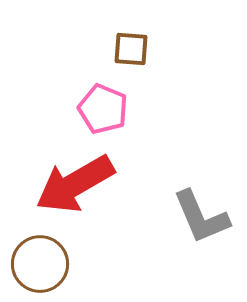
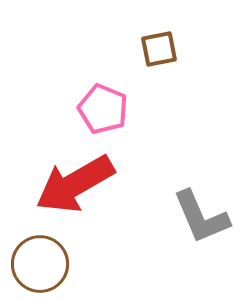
brown square: moved 28 px right; rotated 15 degrees counterclockwise
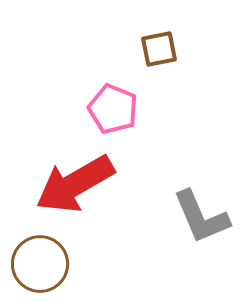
pink pentagon: moved 10 px right
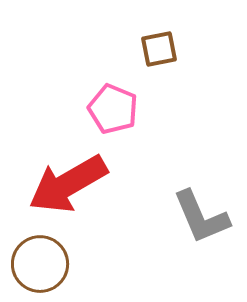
red arrow: moved 7 px left
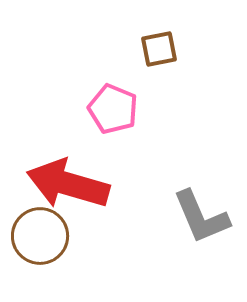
red arrow: rotated 46 degrees clockwise
brown circle: moved 28 px up
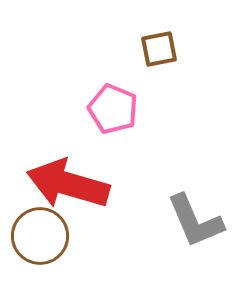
gray L-shape: moved 6 px left, 4 px down
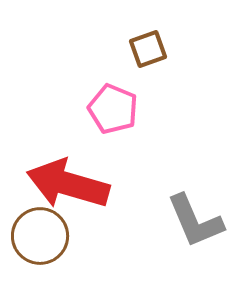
brown square: moved 11 px left; rotated 9 degrees counterclockwise
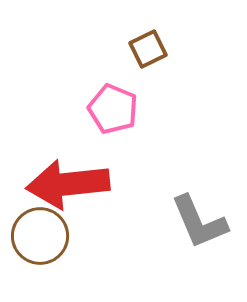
brown square: rotated 6 degrees counterclockwise
red arrow: rotated 22 degrees counterclockwise
gray L-shape: moved 4 px right, 1 px down
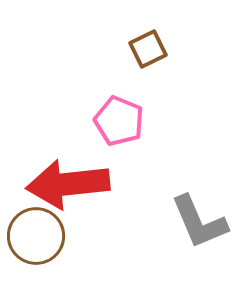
pink pentagon: moved 6 px right, 12 px down
brown circle: moved 4 px left
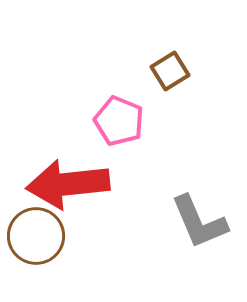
brown square: moved 22 px right, 22 px down; rotated 6 degrees counterclockwise
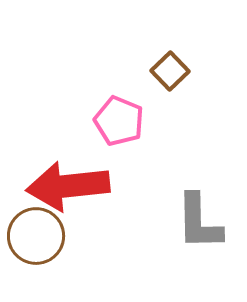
brown square: rotated 12 degrees counterclockwise
red arrow: moved 2 px down
gray L-shape: rotated 22 degrees clockwise
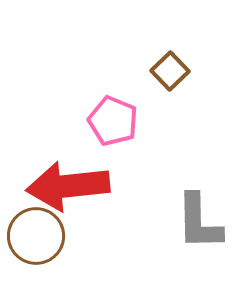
pink pentagon: moved 6 px left
